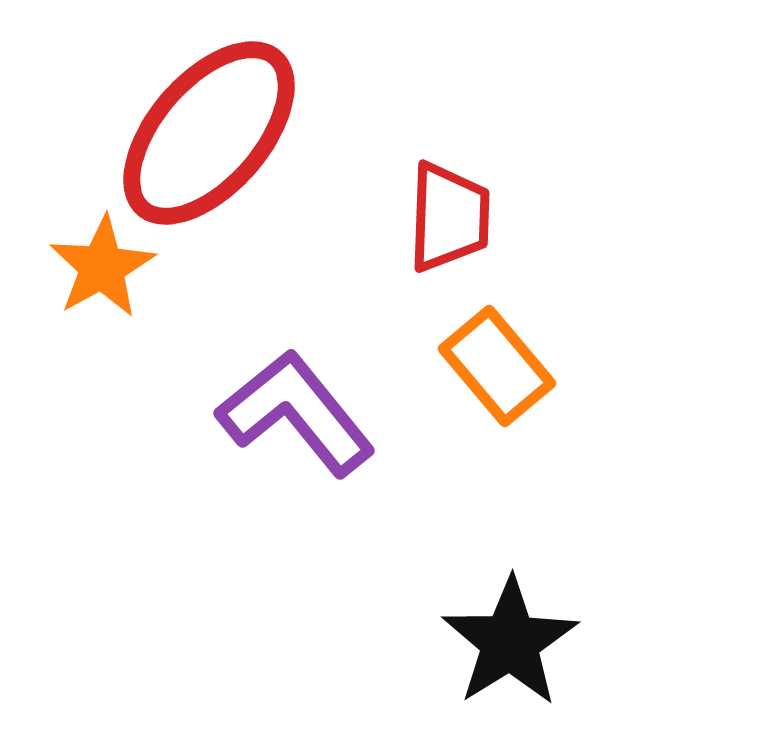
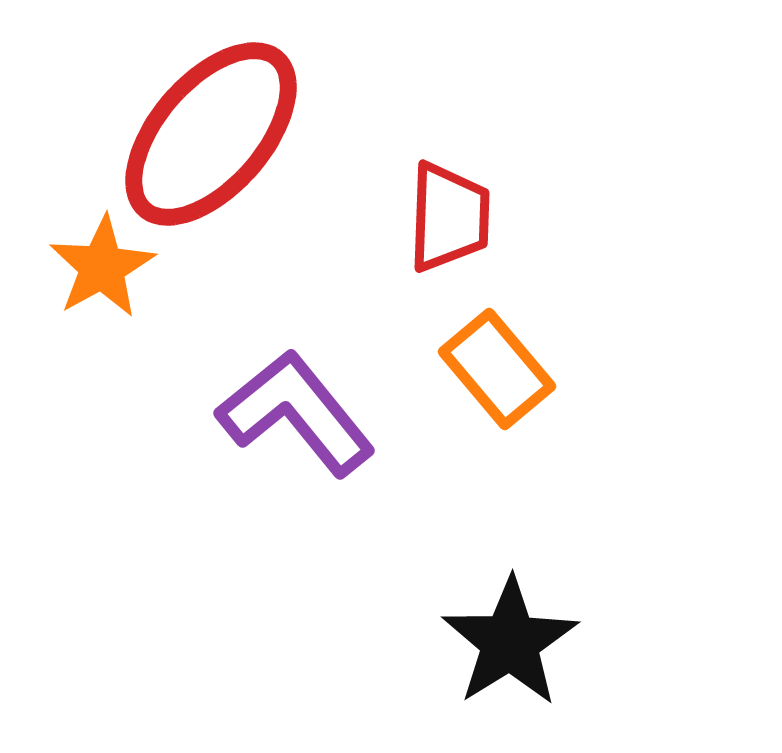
red ellipse: moved 2 px right, 1 px down
orange rectangle: moved 3 px down
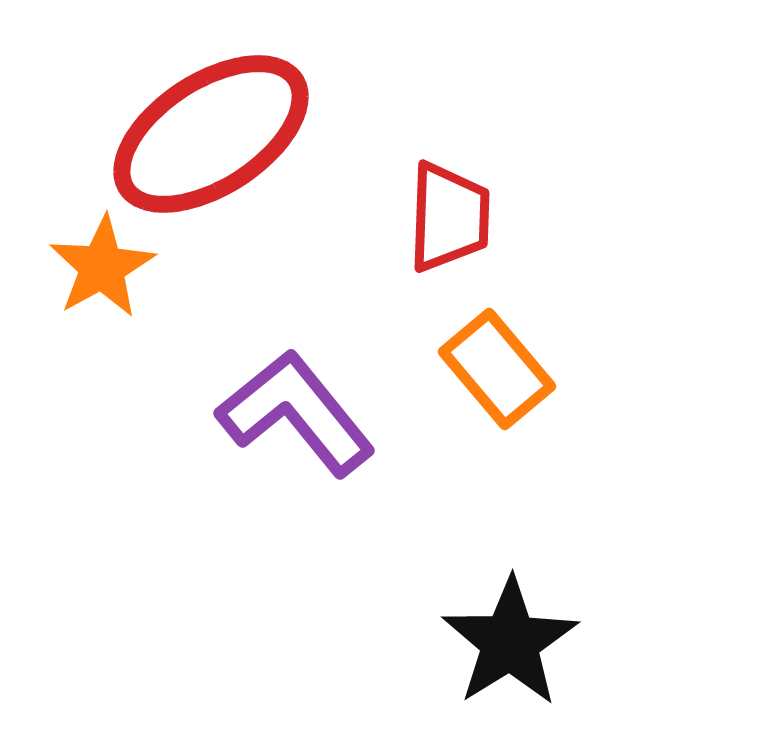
red ellipse: rotated 16 degrees clockwise
